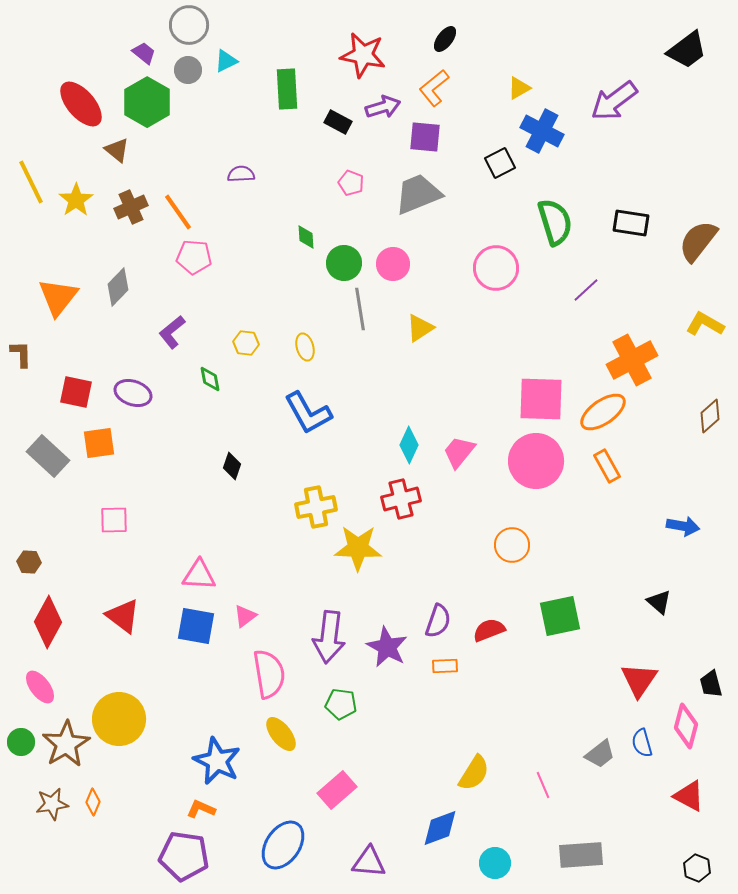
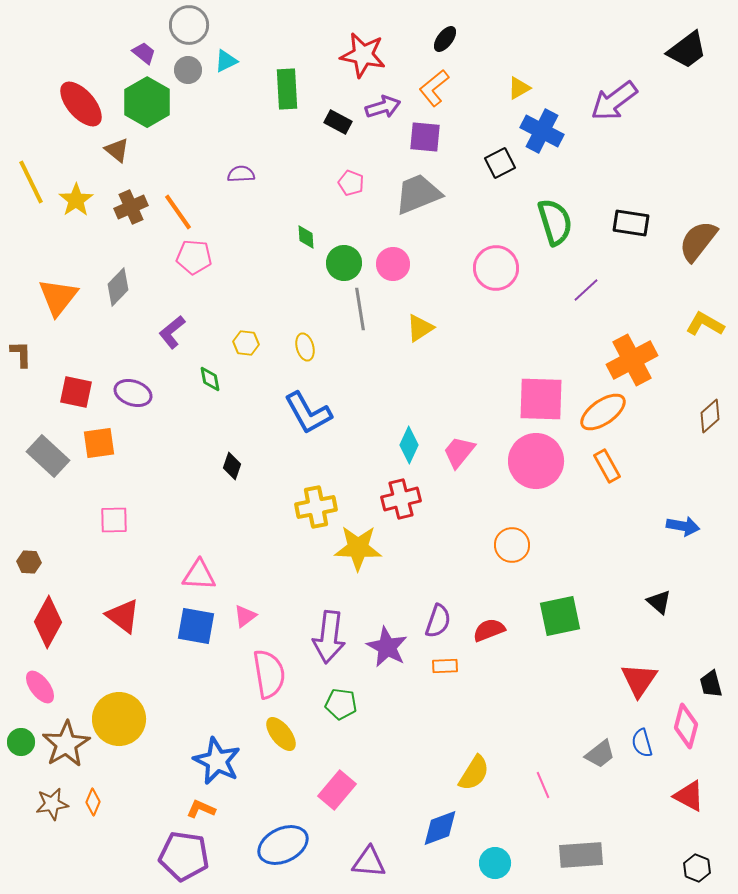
pink rectangle at (337, 790): rotated 9 degrees counterclockwise
blue ellipse at (283, 845): rotated 30 degrees clockwise
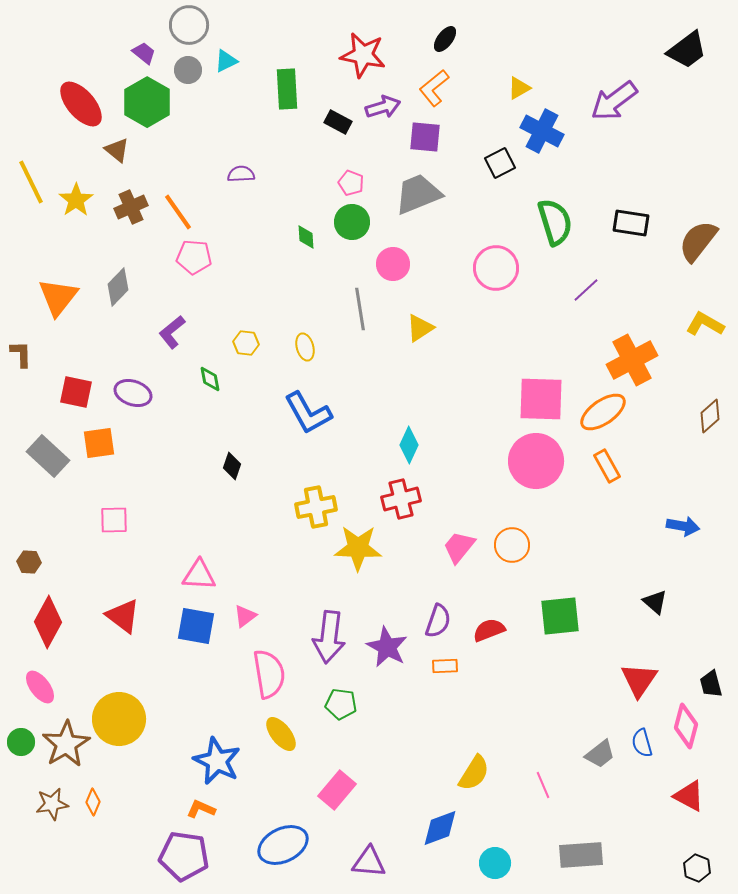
green circle at (344, 263): moved 8 px right, 41 px up
pink trapezoid at (459, 452): moved 95 px down
black triangle at (659, 602): moved 4 px left
green square at (560, 616): rotated 6 degrees clockwise
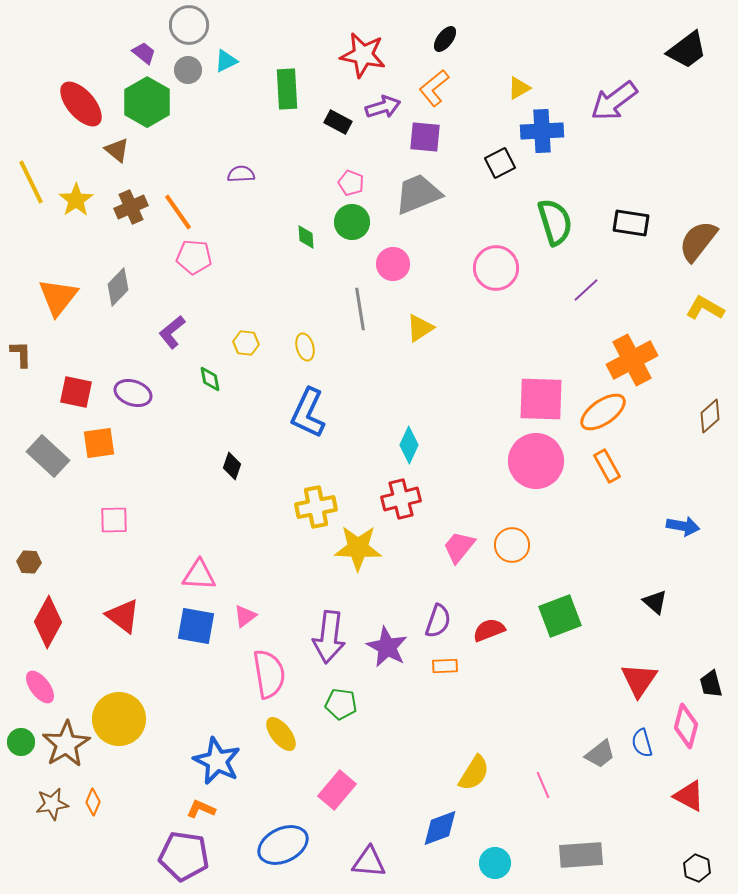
blue cross at (542, 131): rotated 30 degrees counterclockwise
yellow L-shape at (705, 324): moved 16 px up
blue L-shape at (308, 413): rotated 54 degrees clockwise
green square at (560, 616): rotated 15 degrees counterclockwise
